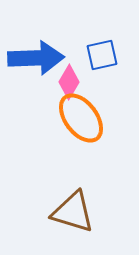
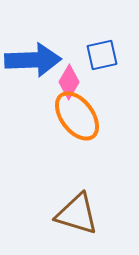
blue arrow: moved 3 px left, 2 px down
orange ellipse: moved 4 px left, 2 px up
brown triangle: moved 4 px right, 2 px down
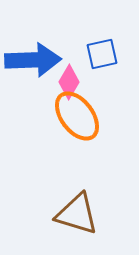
blue square: moved 1 px up
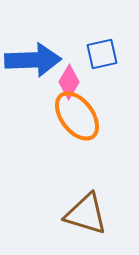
brown triangle: moved 9 px right
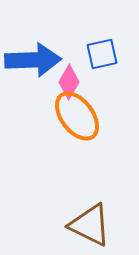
brown triangle: moved 4 px right, 11 px down; rotated 9 degrees clockwise
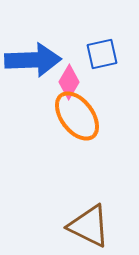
brown triangle: moved 1 px left, 1 px down
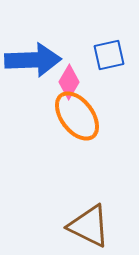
blue square: moved 7 px right, 1 px down
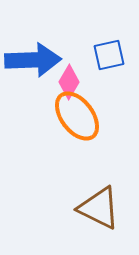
brown triangle: moved 10 px right, 18 px up
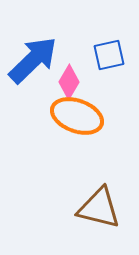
blue arrow: rotated 42 degrees counterclockwise
orange ellipse: rotated 33 degrees counterclockwise
brown triangle: rotated 12 degrees counterclockwise
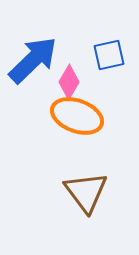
brown triangle: moved 13 px left, 16 px up; rotated 39 degrees clockwise
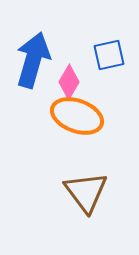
blue arrow: rotated 30 degrees counterclockwise
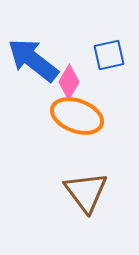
blue arrow: rotated 68 degrees counterclockwise
